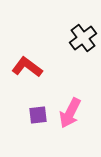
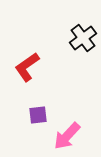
red L-shape: rotated 72 degrees counterclockwise
pink arrow: moved 3 px left, 23 px down; rotated 16 degrees clockwise
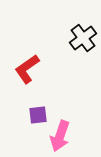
red L-shape: moved 2 px down
pink arrow: moved 7 px left; rotated 24 degrees counterclockwise
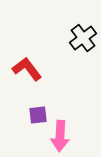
red L-shape: rotated 88 degrees clockwise
pink arrow: rotated 16 degrees counterclockwise
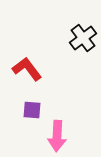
purple square: moved 6 px left, 5 px up; rotated 12 degrees clockwise
pink arrow: moved 3 px left
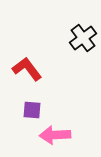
pink arrow: moved 2 px left, 1 px up; rotated 84 degrees clockwise
